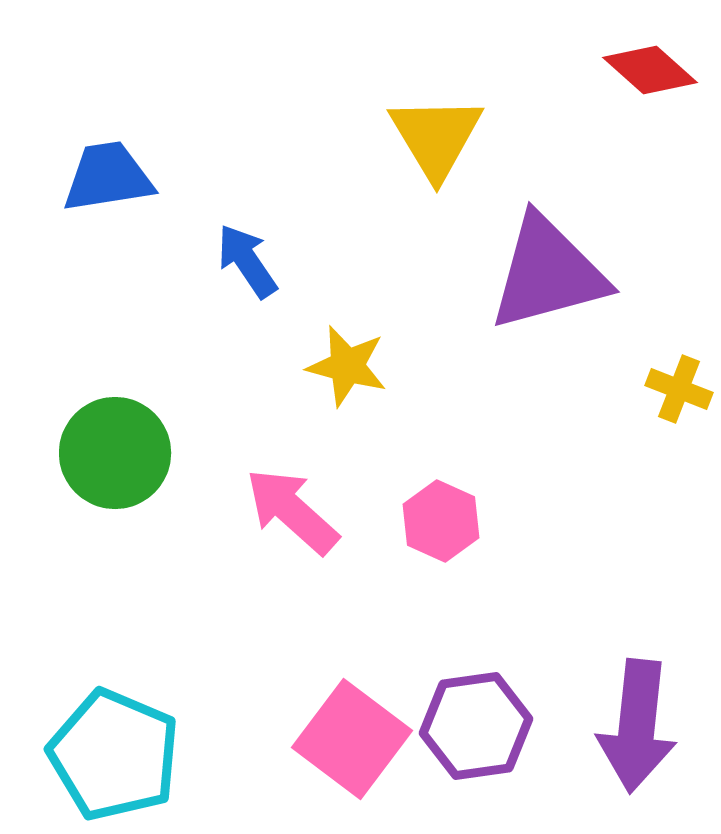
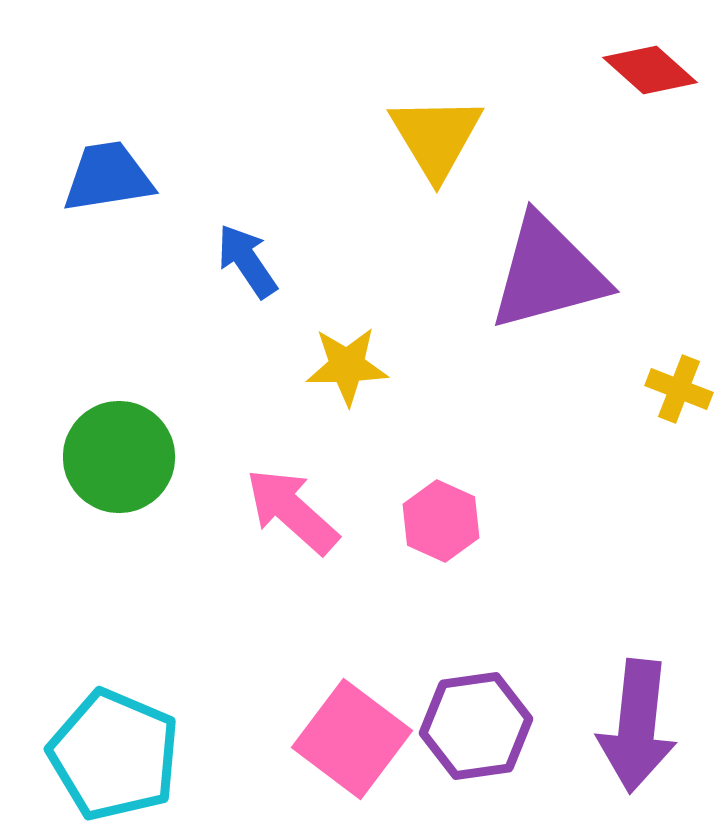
yellow star: rotated 16 degrees counterclockwise
green circle: moved 4 px right, 4 px down
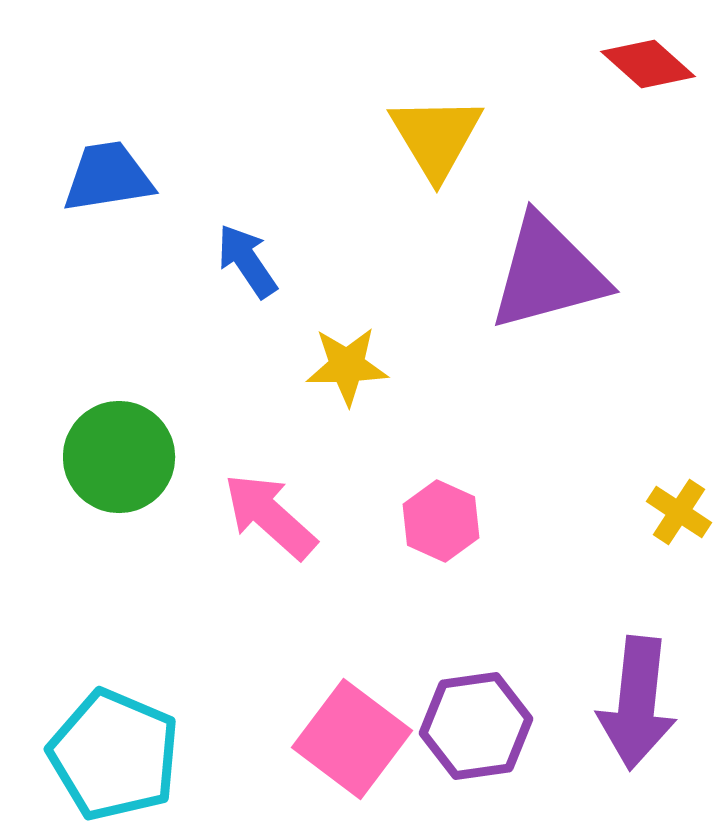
red diamond: moved 2 px left, 6 px up
yellow cross: moved 123 px down; rotated 12 degrees clockwise
pink arrow: moved 22 px left, 5 px down
purple arrow: moved 23 px up
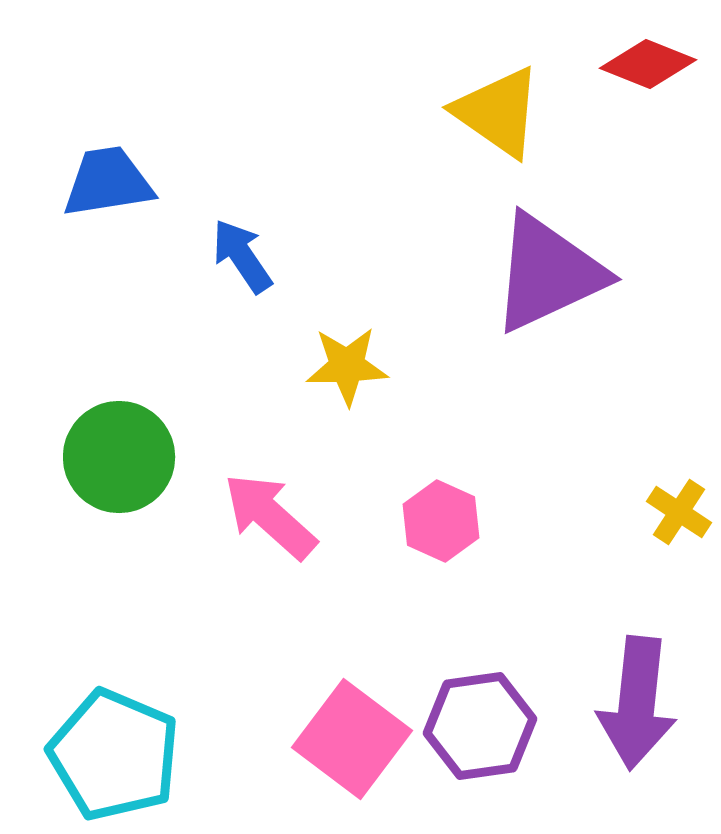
red diamond: rotated 20 degrees counterclockwise
yellow triangle: moved 62 px right, 25 px up; rotated 24 degrees counterclockwise
blue trapezoid: moved 5 px down
blue arrow: moved 5 px left, 5 px up
purple triangle: rotated 10 degrees counterclockwise
purple hexagon: moved 4 px right
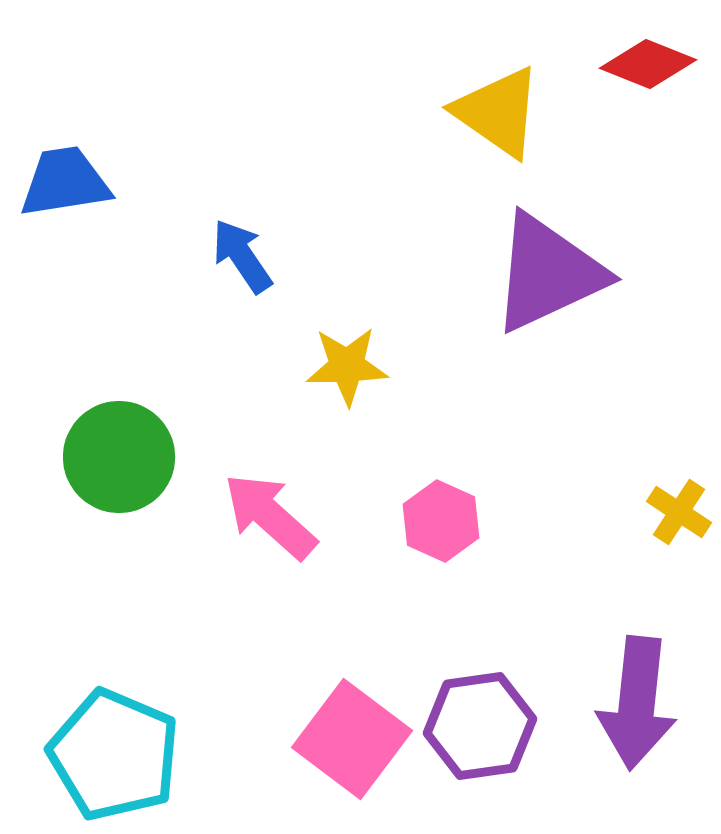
blue trapezoid: moved 43 px left
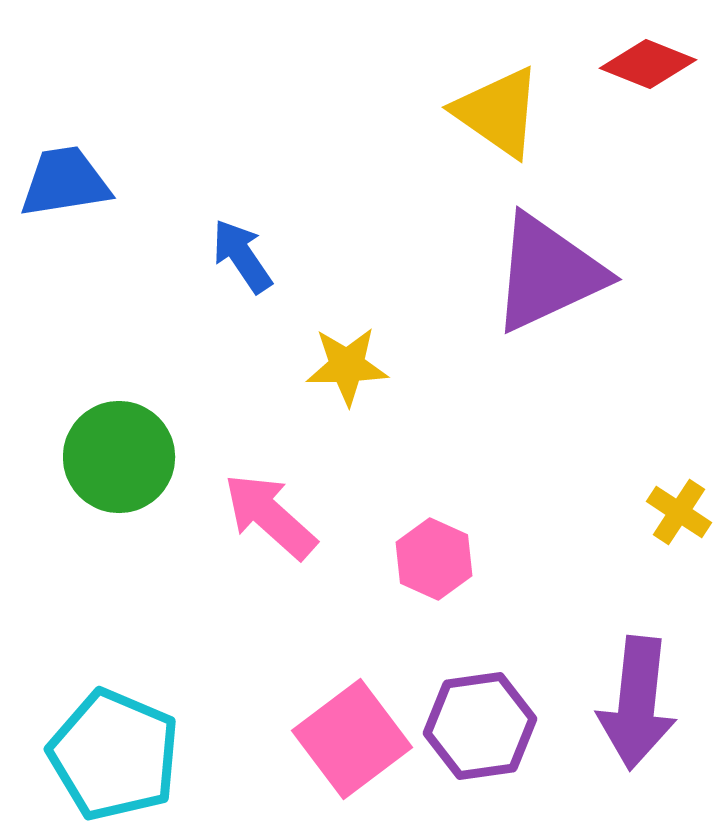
pink hexagon: moved 7 px left, 38 px down
pink square: rotated 16 degrees clockwise
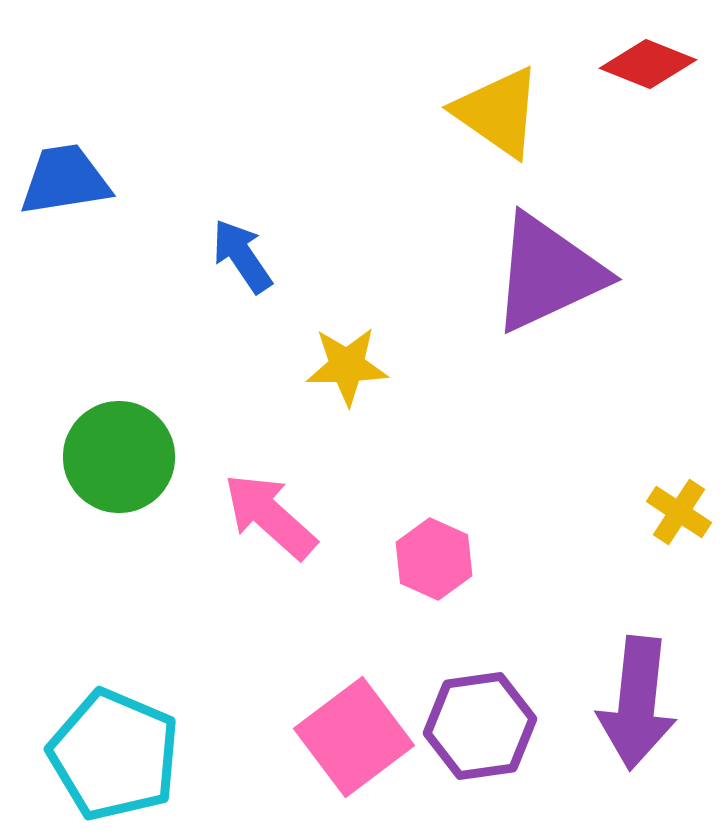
blue trapezoid: moved 2 px up
pink square: moved 2 px right, 2 px up
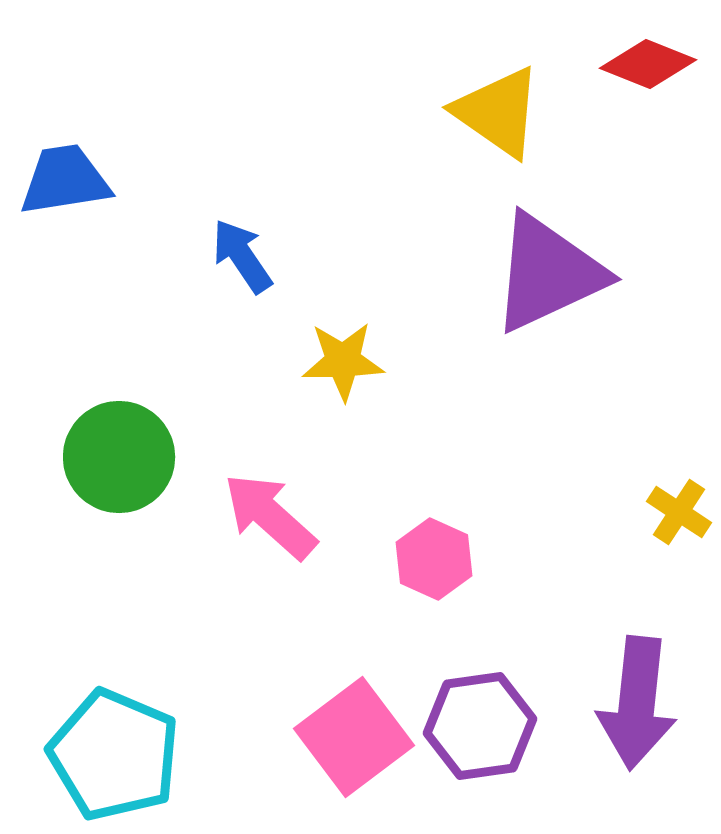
yellow star: moved 4 px left, 5 px up
